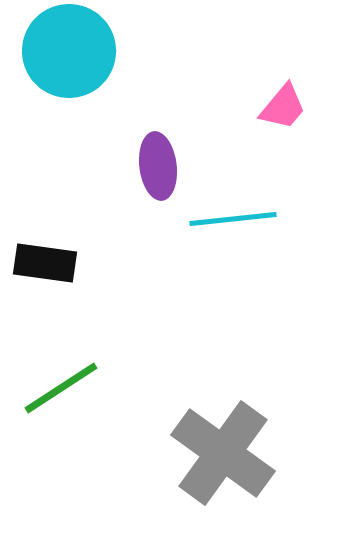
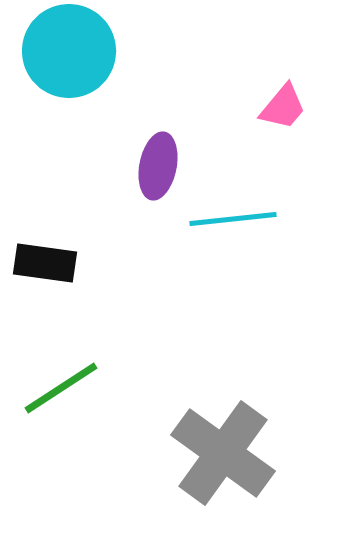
purple ellipse: rotated 18 degrees clockwise
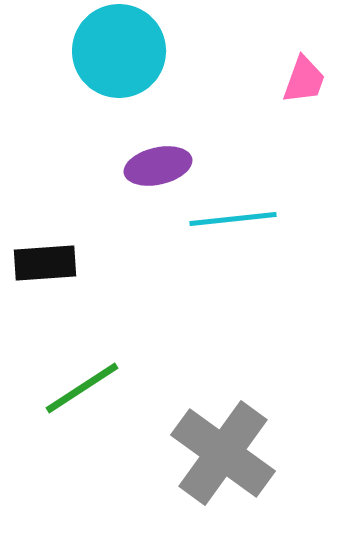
cyan circle: moved 50 px right
pink trapezoid: moved 21 px right, 27 px up; rotated 20 degrees counterclockwise
purple ellipse: rotated 66 degrees clockwise
black rectangle: rotated 12 degrees counterclockwise
green line: moved 21 px right
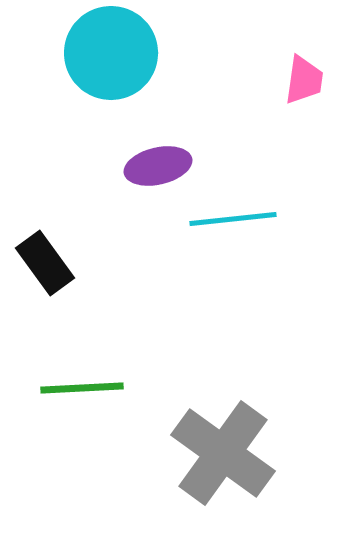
cyan circle: moved 8 px left, 2 px down
pink trapezoid: rotated 12 degrees counterclockwise
black rectangle: rotated 58 degrees clockwise
green line: rotated 30 degrees clockwise
